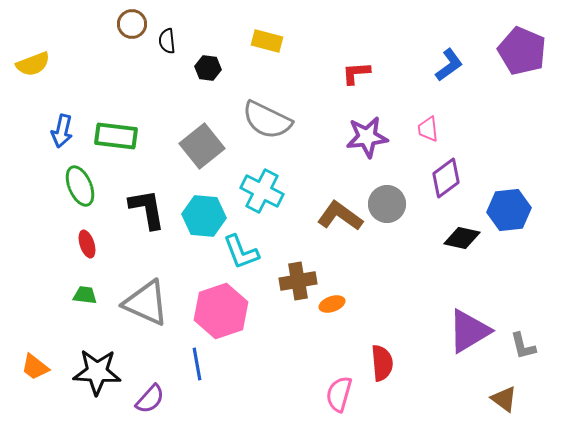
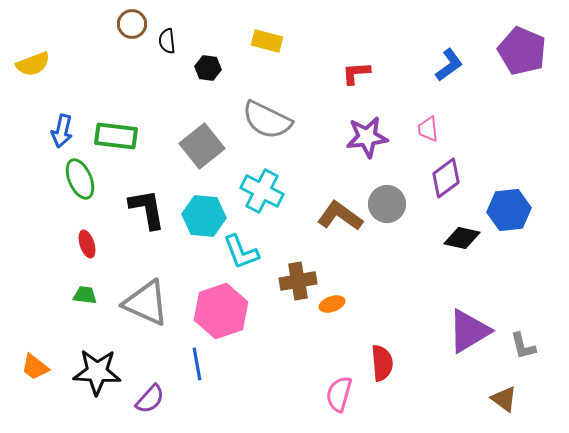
green ellipse: moved 7 px up
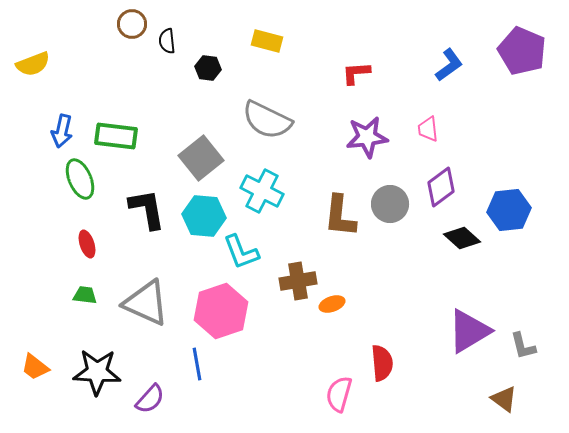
gray square: moved 1 px left, 12 px down
purple diamond: moved 5 px left, 9 px down
gray circle: moved 3 px right
brown L-shape: rotated 120 degrees counterclockwise
black diamond: rotated 30 degrees clockwise
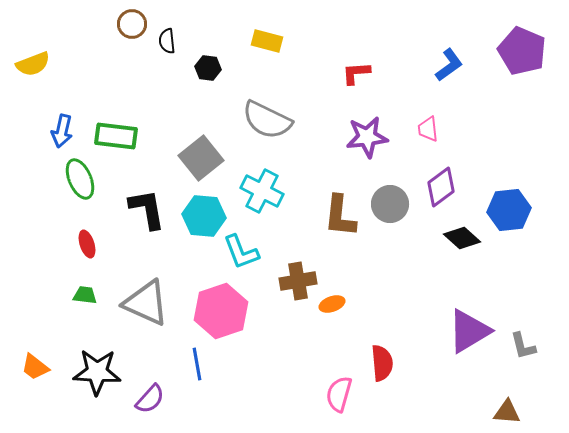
brown triangle: moved 3 px right, 13 px down; rotated 32 degrees counterclockwise
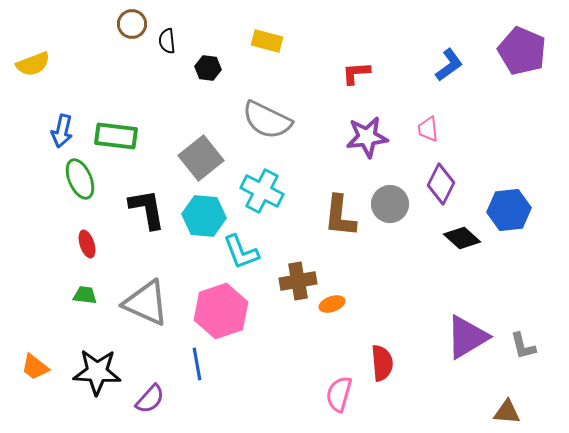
purple diamond: moved 3 px up; rotated 27 degrees counterclockwise
purple triangle: moved 2 px left, 6 px down
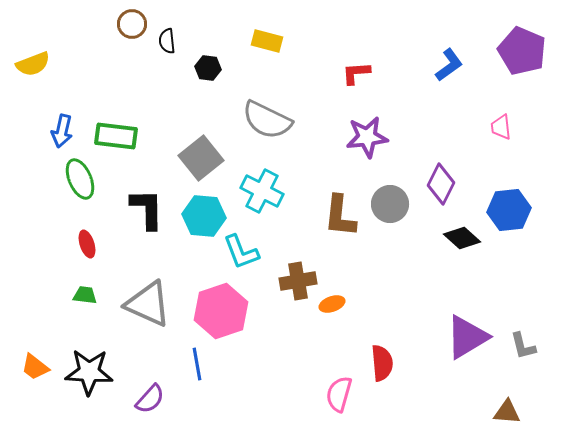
pink trapezoid: moved 73 px right, 2 px up
black L-shape: rotated 9 degrees clockwise
gray triangle: moved 2 px right, 1 px down
black star: moved 8 px left
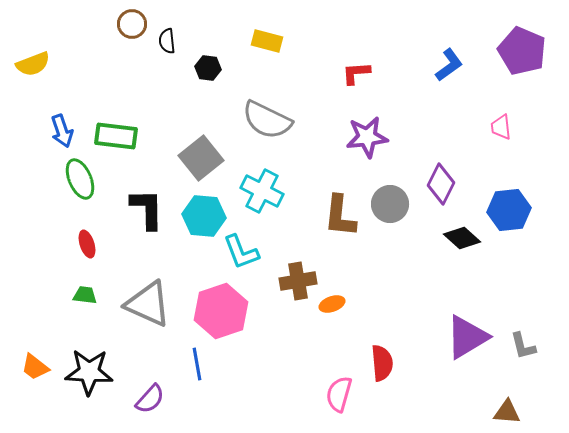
blue arrow: rotated 32 degrees counterclockwise
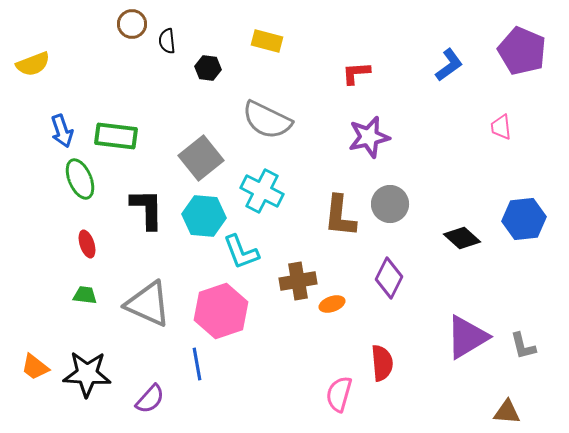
purple star: moved 2 px right; rotated 6 degrees counterclockwise
purple diamond: moved 52 px left, 94 px down
blue hexagon: moved 15 px right, 9 px down
black star: moved 2 px left, 2 px down
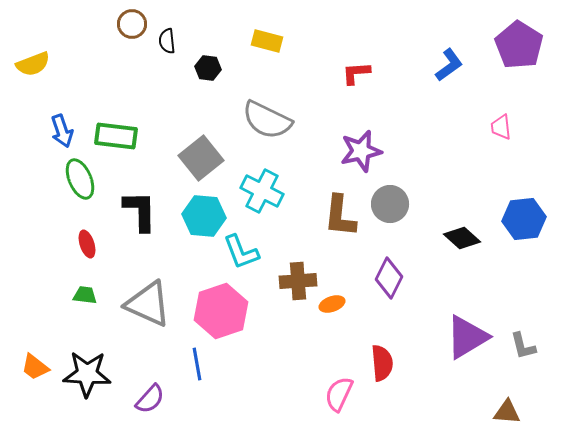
purple pentagon: moved 3 px left, 6 px up; rotated 9 degrees clockwise
purple star: moved 8 px left, 14 px down
black L-shape: moved 7 px left, 2 px down
brown cross: rotated 6 degrees clockwise
pink semicircle: rotated 9 degrees clockwise
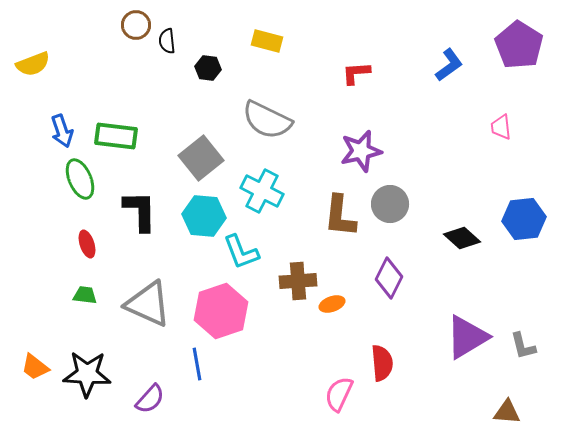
brown circle: moved 4 px right, 1 px down
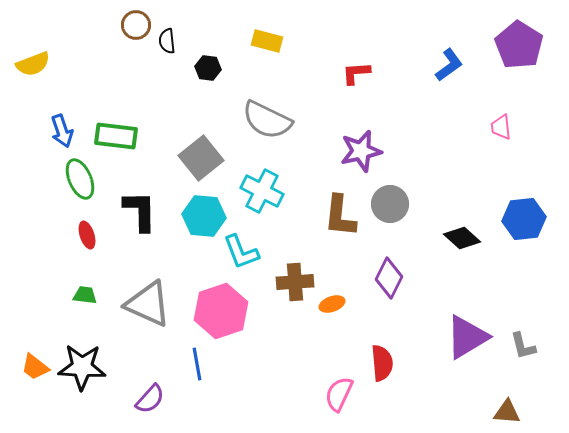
red ellipse: moved 9 px up
brown cross: moved 3 px left, 1 px down
black star: moved 5 px left, 7 px up
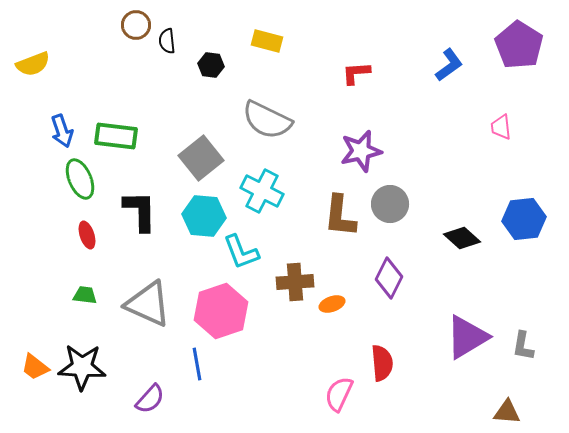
black hexagon: moved 3 px right, 3 px up
gray L-shape: rotated 24 degrees clockwise
